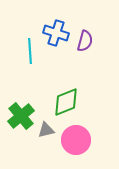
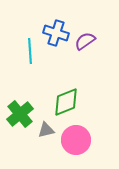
purple semicircle: rotated 140 degrees counterclockwise
green cross: moved 1 px left, 2 px up
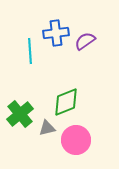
blue cross: rotated 25 degrees counterclockwise
gray triangle: moved 1 px right, 2 px up
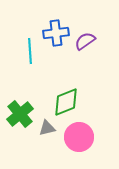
pink circle: moved 3 px right, 3 px up
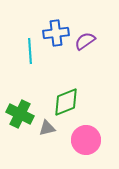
green cross: rotated 24 degrees counterclockwise
pink circle: moved 7 px right, 3 px down
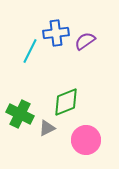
cyan line: rotated 30 degrees clockwise
gray triangle: rotated 12 degrees counterclockwise
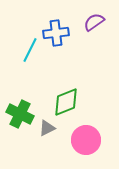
purple semicircle: moved 9 px right, 19 px up
cyan line: moved 1 px up
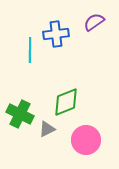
blue cross: moved 1 px down
cyan line: rotated 25 degrees counterclockwise
gray triangle: moved 1 px down
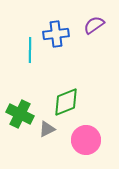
purple semicircle: moved 3 px down
